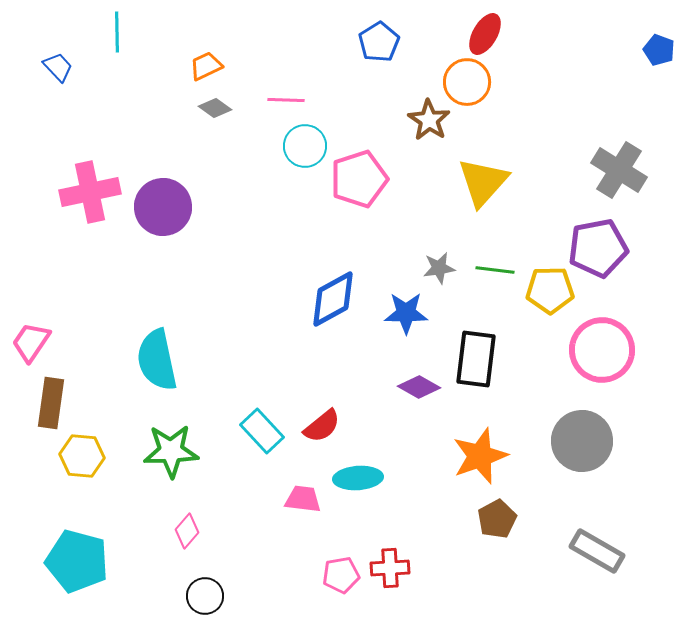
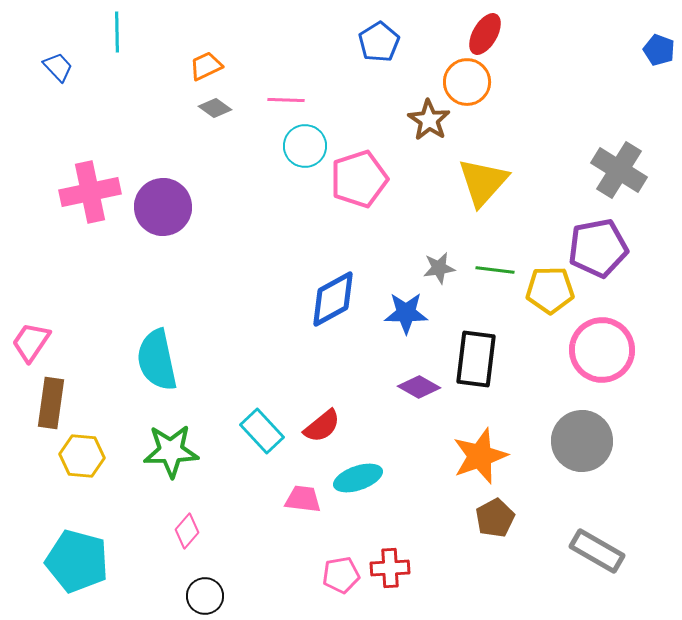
cyan ellipse at (358, 478): rotated 15 degrees counterclockwise
brown pentagon at (497, 519): moved 2 px left, 1 px up
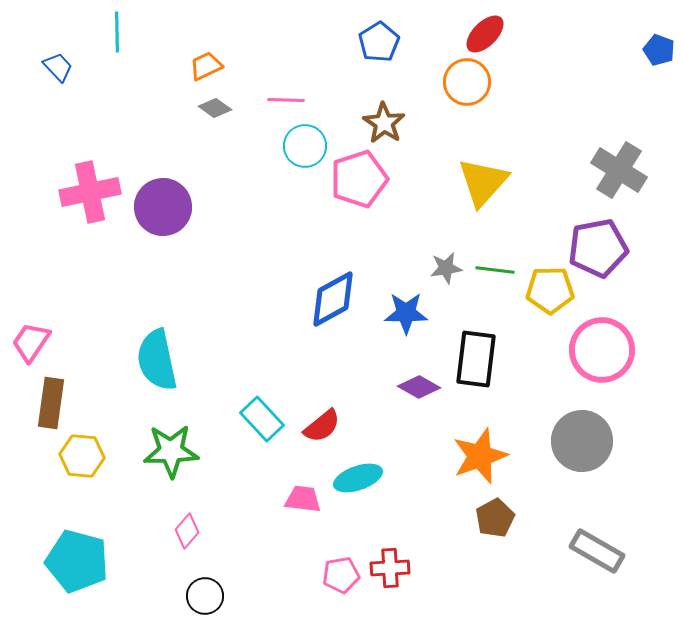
red ellipse at (485, 34): rotated 15 degrees clockwise
brown star at (429, 120): moved 45 px left, 3 px down
gray star at (439, 268): moved 7 px right
cyan rectangle at (262, 431): moved 12 px up
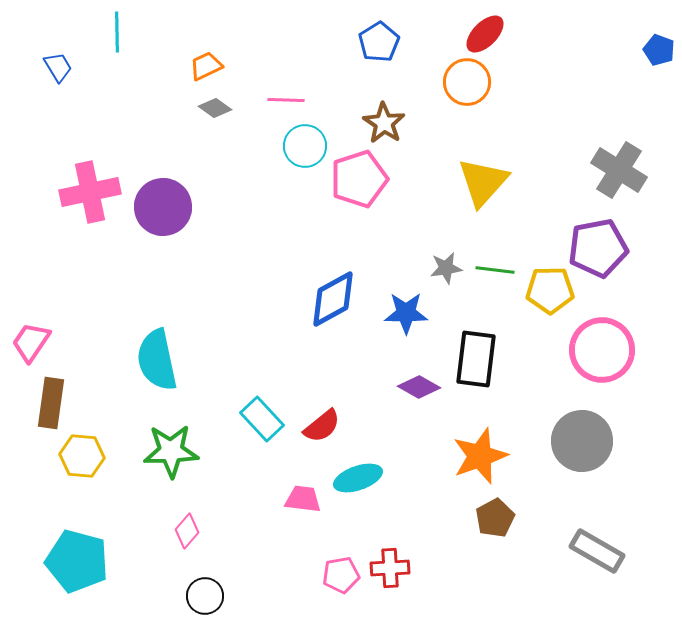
blue trapezoid at (58, 67): rotated 12 degrees clockwise
